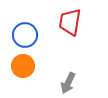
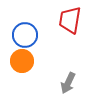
red trapezoid: moved 2 px up
orange circle: moved 1 px left, 5 px up
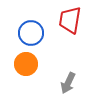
blue circle: moved 6 px right, 2 px up
orange circle: moved 4 px right, 3 px down
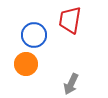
blue circle: moved 3 px right, 2 px down
gray arrow: moved 3 px right, 1 px down
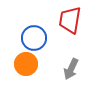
blue circle: moved 3 px down
gray arrow: moved 15 px up
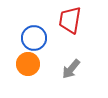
orange circle: moved 2 px right
gray arrow: rotated 15 degrees clockwise
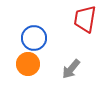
red trapezoid: moved 15 px right, 1 px up
